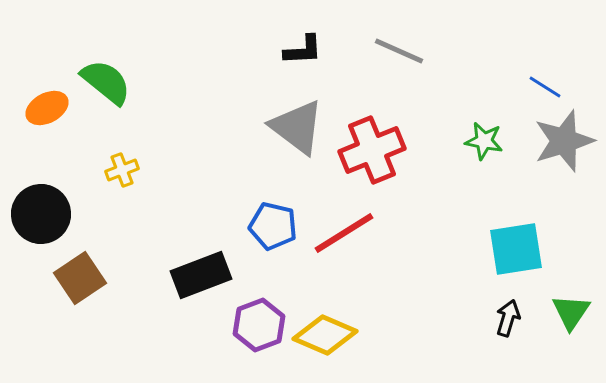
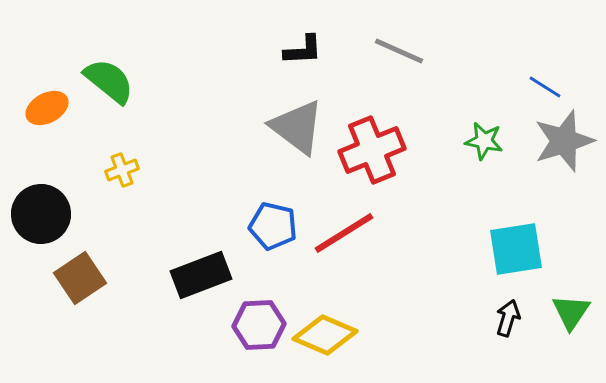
green semicircle: moved 3 px right, 1 px up
purple hexagon: rotated 18 degrees clockwise
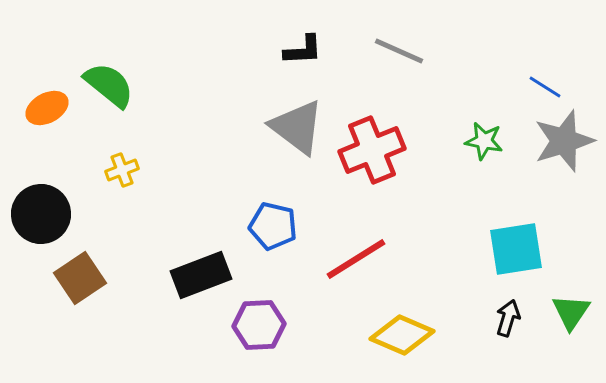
green semicircle: moved 4 px down
red line: moved 12 px right, 26 px down
yellow diamond: moved 77 px right
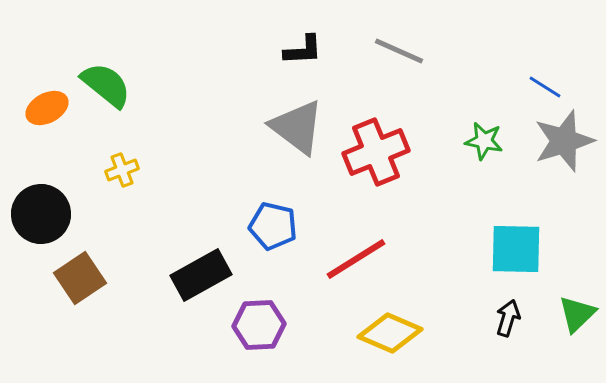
green semicircle: moved 3 px left
red cross: moved 4 px right, 2 px down
cyan square: rotated 10 degrees clockwise
black rectangle: rotated 8 degrees counterclockwise
green triangle: moved 6 px right, 2 px down; rotated 12 degrees clockwise
yellow diamond: moved 12 px left, 2 px up
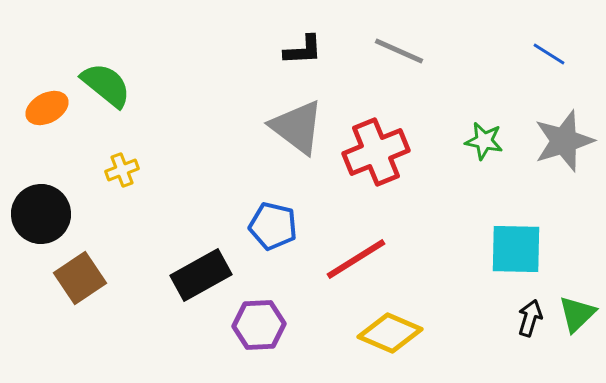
blue line: moved 4 px right, 33 px up
black arrow: moved 22 px right
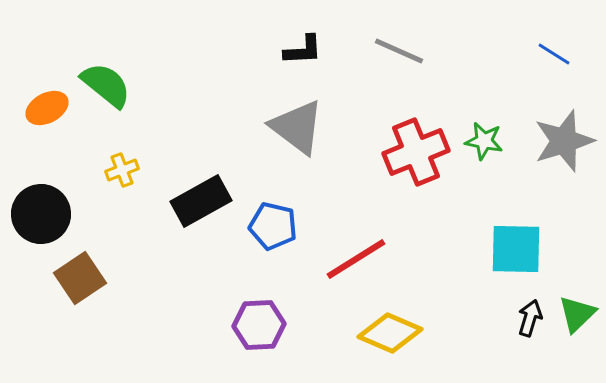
blue line: moved 5 px right
red cross: moved 40 px right
black rectangle: moved 74 px up
